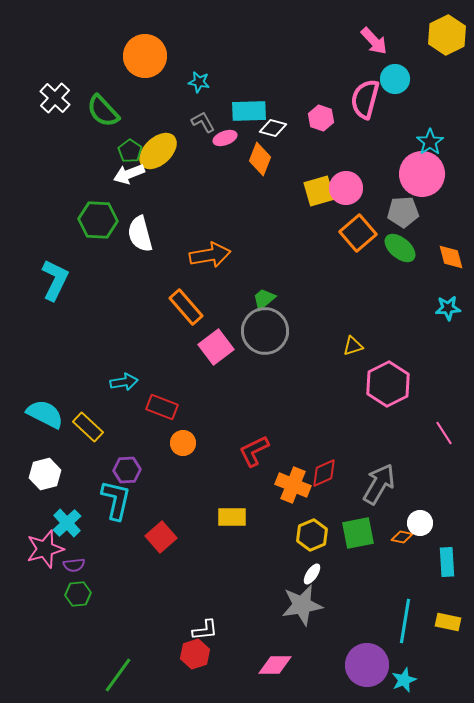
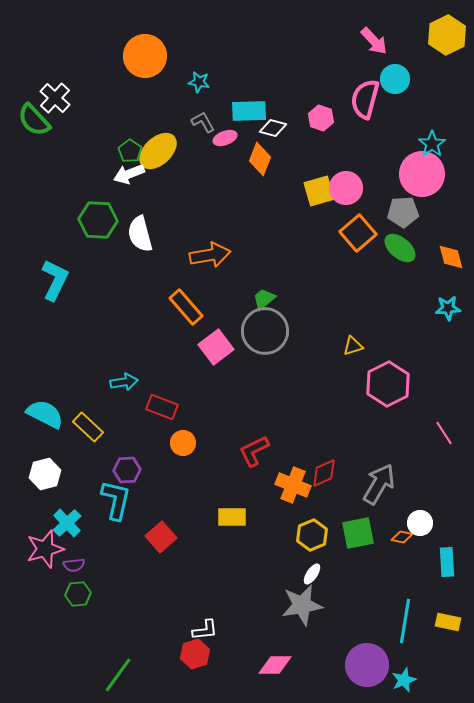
green semicircle at (103, 111): moved 69 px left, 9 px down
cyan star at (430, 142): moved 2 px right, 2 px down
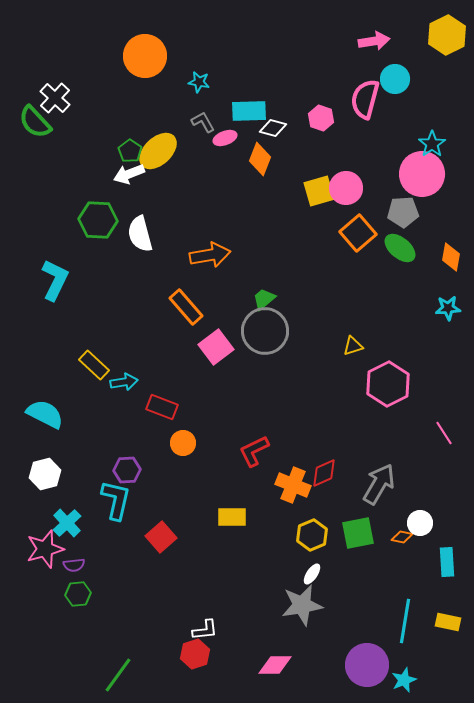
pink arrow at (374, 41): rotated 56 degrees counterclockwise
green semicircle at (34, 120): moved 1 px right, 2 px down
orange diamond at (451, 257): rotated 24 degrees clockwise
yellow rectangle at (88, 427): moved 6 px right, 62 px up
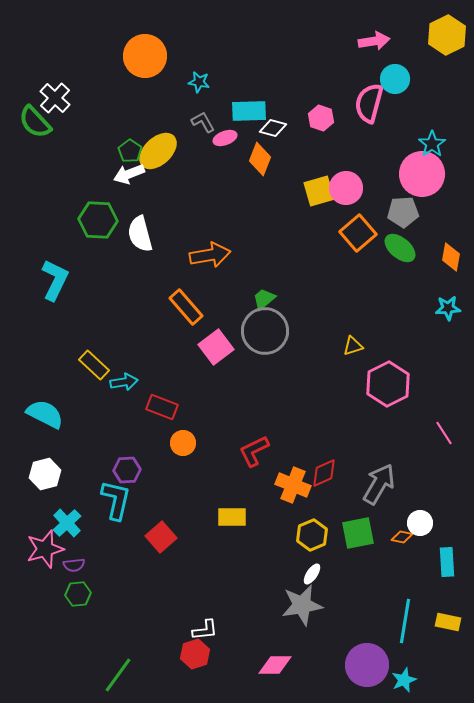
pink semicircle at (365, 99): moved 4 px right, 4 px down
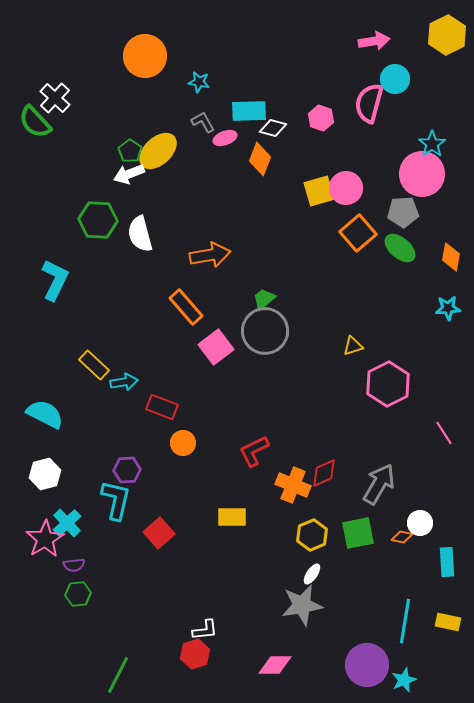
red square at (161, 537): moved 2 px left, 4 px up
pink star at (45, 549): moved 10 px up; rotated 15 degrees counterclockwise
green line at (118, 675): rotated 9 degrees counterclockwise
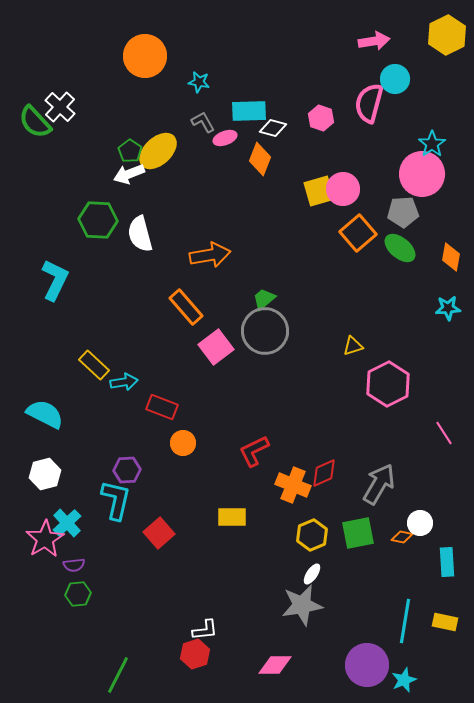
white cross at (55, 98): moved 5 px right, 9 px down
pink circle at (346, 188): moved 3 px left, 1 px down
yellow rectangle at (448, 622): moved 3 px left
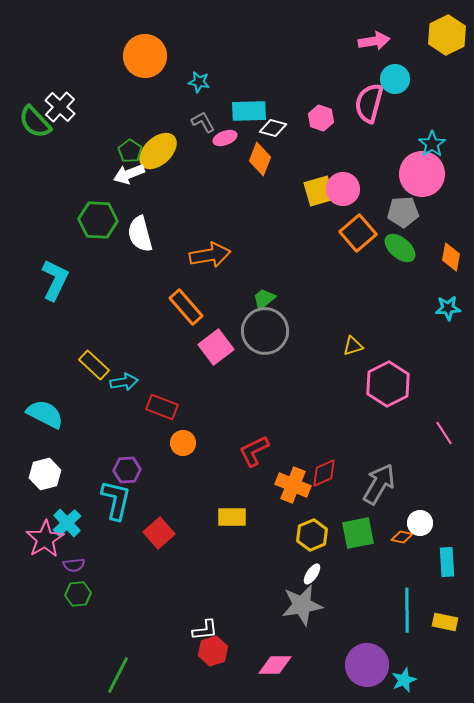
cyan line at (405, 621): moved 2 px right, 11 px up; rotated 9 degrees counterclockwise
red hexagon at (195, 654): moved 18 px right, 3 px up
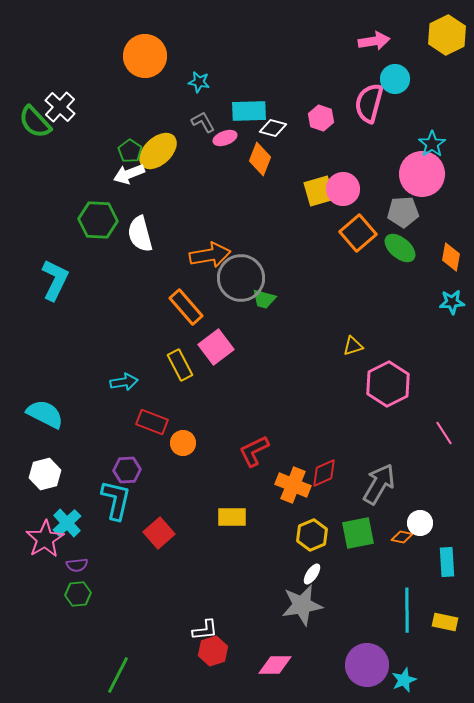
green trapezoid at (264, 299): rotated 125 degrees counterclockwise
cyan star at (448, 308): moved 4 px right, 6 px up
gray circle at (265, 331): moved 24 px left, 53 px up
yellow rectangle at (94, 365): moved 86 px right; rotated 20 degrees clockwise
red rectangle at (162, 407): moved 10 px left, 15 px down
purple semicircle at (74, 565): moved 3 px right
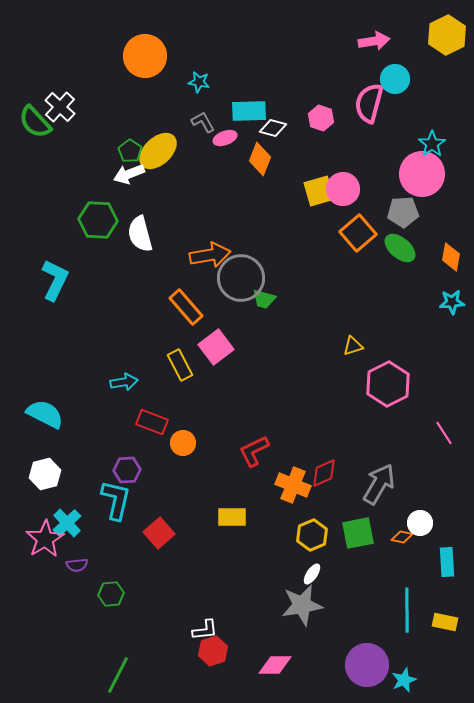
green hexagon at (78, 594): moved 33 px right
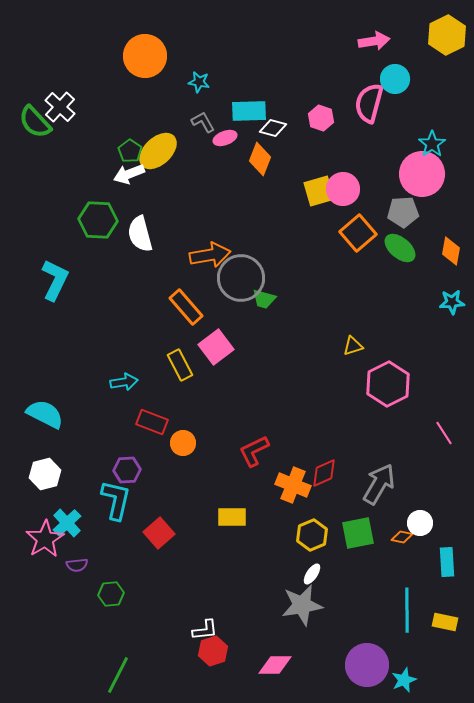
orange diamond at (451, 257): moved 6 px up
